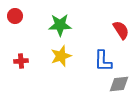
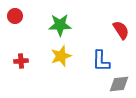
blue L-shape: moved 2 px left
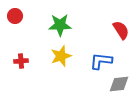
blue L-shape: rotated 95 degrees clockwise
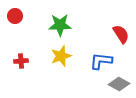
red semicircle: moved 4 px down
gray diamond: rotated 35 degrees clockwise
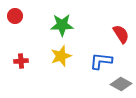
green star: moved 2 px right
gray diamond: moved 2 px right
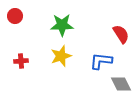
gray diamond: rotated 35 degrees clockwise
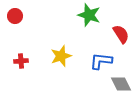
green star: moved 27 px right, 10 px up; rotated 20 degrees clockwise
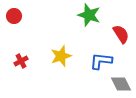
red circle: moved 1 px left
red cross: rotated 24 degrees counterclockwise
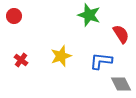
red cross: moved 1 px up; rotated 24 degrees counterclockwise
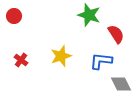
red semicircle: moved 5 px left
